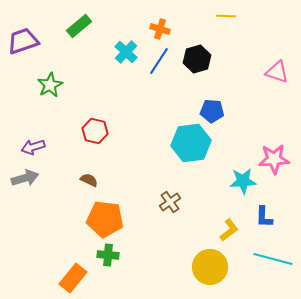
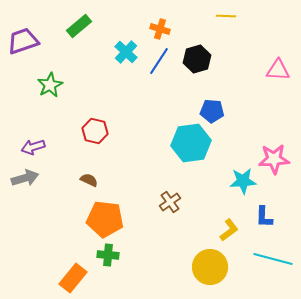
pink triangle: moved 1 px right, 2 px up; rotated 15 degrees counterclockwise
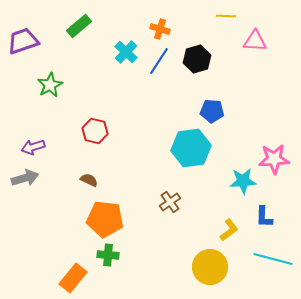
pink triangle: moved 23 px left, 29 px up
cyan hexagon: moved 5 px down
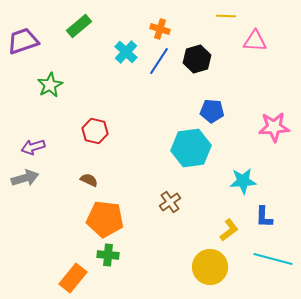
pink star: moved 32 px up
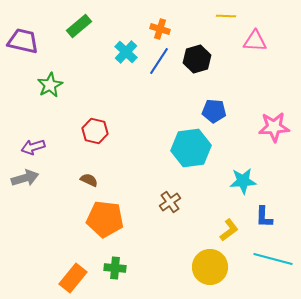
purple trapezoid: rotated 32 degrees clockwise
blue pentagon: moved 2 px right
green cross: moved 7 px right, 13 px down
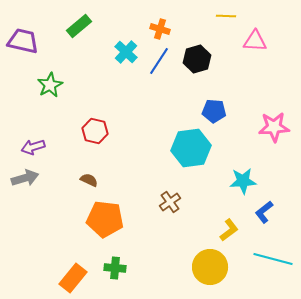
blue L-shape: moved 5 px up; rotated 50 degrees clockwise
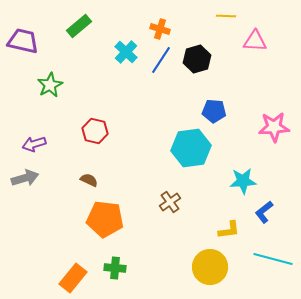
blue line: moved 2 px right, 1 px up
purple arrow: moved 1 px right, 3 px up
yellow L-shape: rotated 30 degrees clockwise
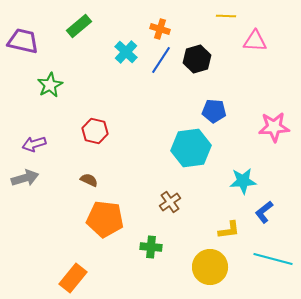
green cross: moved 36 px right, 21 px up
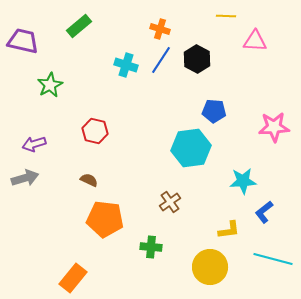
cyan cross: moved 13 px down; rotated 25 degrees counterclockwise
black hexagon: rotated 16 degrees counterclockwise
